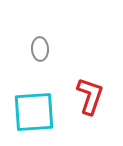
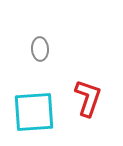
red L-shape: moved 2 px left, 2 px down
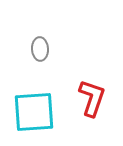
red L-shape: moved 4 px right
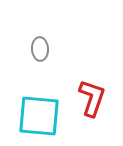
cyan square: moved 5 px right, 4 px down; rotated 9 degrees clockwise
